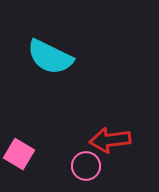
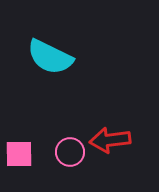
pink square: rotated 32 degrees counterclockwise
pink circle: moved 16 px left, 14 px up
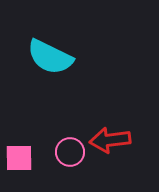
pink square: moved 4 px down
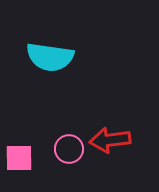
cyan semicircle: rotated 18 degrees counterclockwise
pink circle: moved 1 px left, 3 px up
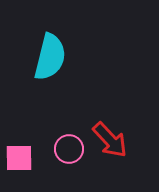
cyan semicircle: rotated 84 degrees counterclockwise
red arrow: rotated 126 degrees counterclockwise
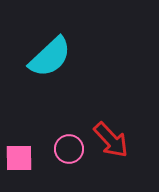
cyan semicircle: rotated 33 degrees clockwise
red arrow: moved 1 px right
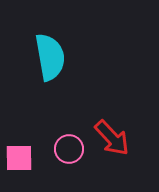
cyan semicircle: rotated 57 degrees counterclockwise
red arrow: moved 1 px right, 2 px up
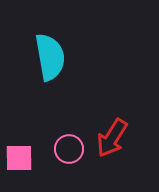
red arrow: rotated 75 degrees clockwise
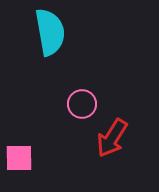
cyan semicircle: moved 25 px up
pink circle: moved 13 px right, 45 px up
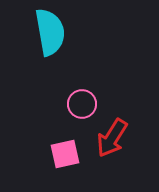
pink square: moved 46 px right, 4 px up; rotated 12 degrees counterclockwise
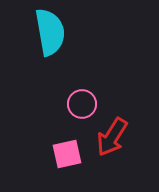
red arrow: moved 1 px up
pink square: moved 2 px right
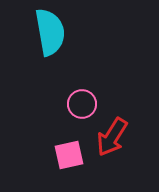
pink square: moved 2 px right, 1 px down
